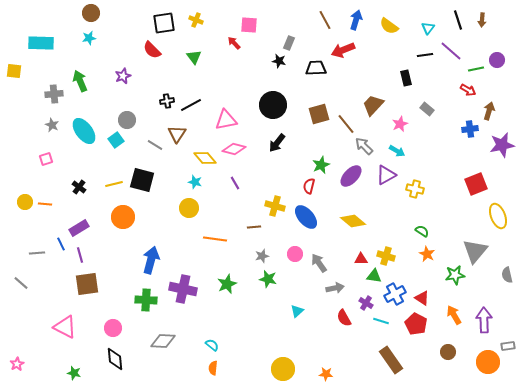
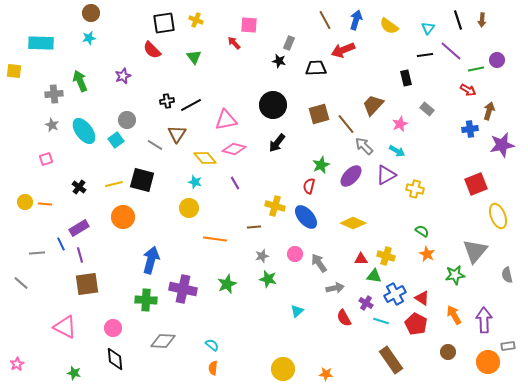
yellow diamond at (353, 221): moved 2 px down; rotated 15 degrees counterclockwise
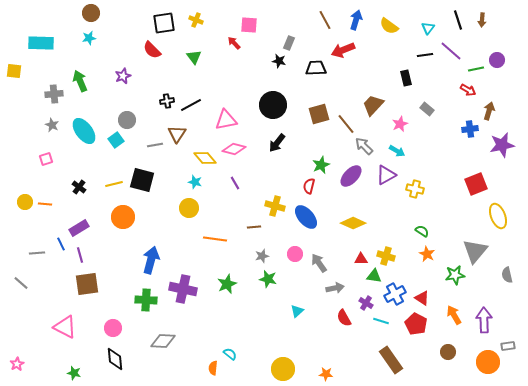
gray line at (155, 145): rotated 42 degrees counterclockwise
cyan semicircle at (212, 345): moved 18 px right, 9 px down
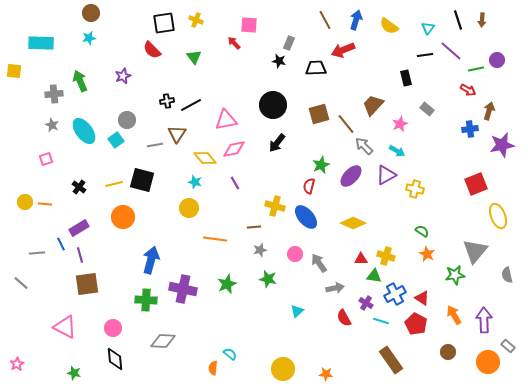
pink diamond at (234, 149): rotated 25 degrees counterclockwise
gray star at (262, 256): moved 2 px left, 6 px up
gray rectangle at (508, 346): rotated 48 degrees clockwise
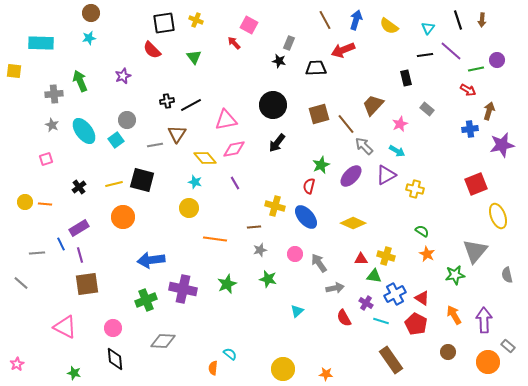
pink square at (249, 25): rotated 24 degrees clockwise
black cross at (79, 187): rotated 16 degrees clockwise
blue arrow at (151, 260): rotated 112 degrees counterclockwise
green cross at (146, 300): rotated 25 degrees counterclockwise
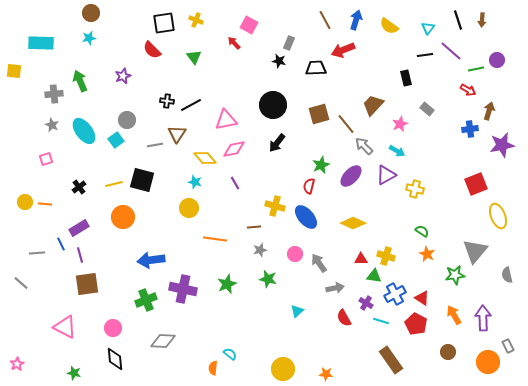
black cross at (167, 101): rotated 16 degrees clockwise
purple arrow at (484, 320): moved 1 px left, 2 px up
gray rectangle at (508, 346): rotated 24 degrees clockwise
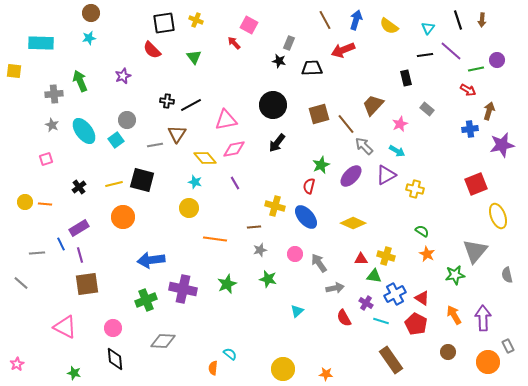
black trapezoid at (316, 68): moved 4 px left
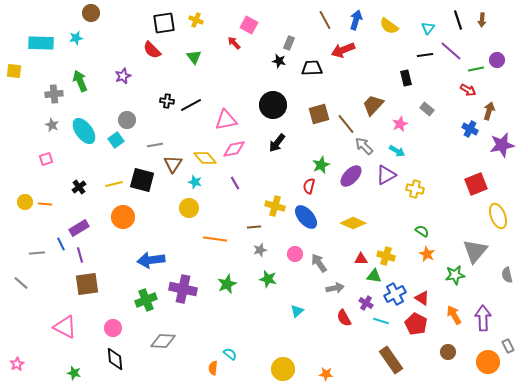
cyan star at (89, 38): moved 13 px left
blue cross at (470, 129): rotated 35 degrees clockwise
brown triangle at (177, 134): moved 4 px left, 30 px down
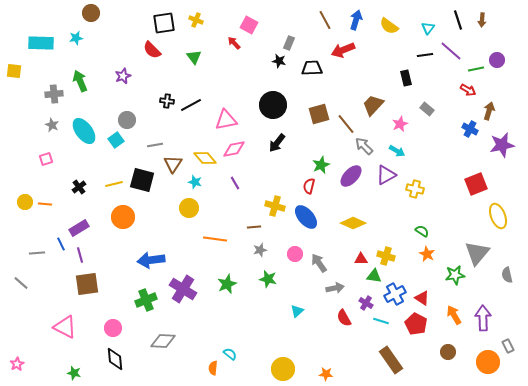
gray triangle at (475, 251): moved 2 px right, 2 px down
purple cross at (183, 289): rotated 20 degrees clockwise
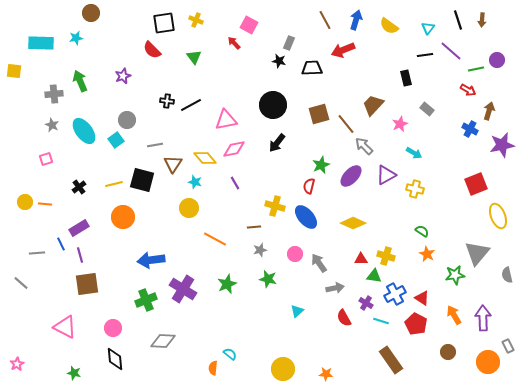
cyan arrow at (397, 151): moved 17 px right, 2 px down
orange line at (215, 239): rotated 20 degrees clockwise
